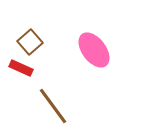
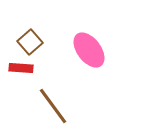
pink ellipse: moved 5 px left
red rectangle: rotated 20 degrees counterclockwise
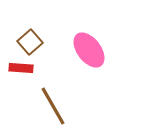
brown line: rotated 6 degrees clockwise
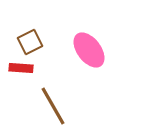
brown square: rotated 15 degrees clockwise
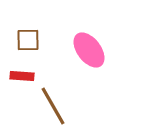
brown square: moved 2 px left, 2 px up; rotated 25 degrees clockwise
red rectangle: moved 1 px right, 8 px down
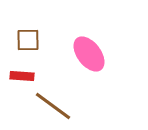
pink ellipse: moved 4 px down
brown line: rotated 24 degrees counterclockwise
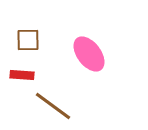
red rectangle: moved 1 px up
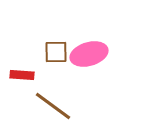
brown square: moved 28 px right, 12 px down
pink ellipse: rotated 69 degrees counterclockwise
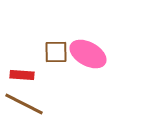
pink ellipse: moved 1 px left; rotated 45 degrees clockwise
brown line: moved 29 px left, 2 px up; rotated 9 degrees counterclockwise
